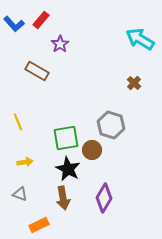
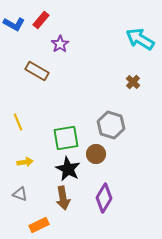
blue L-shape: rotated 20 degrees counterclockwise
brown cross: moved 1 px left, 1 px up
brown circle: moved 4 px right, 4 px down
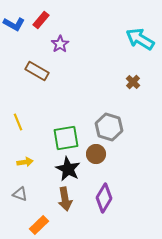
gray hexagon: moved 2 px left, 2 px down
brown arrow: moved 2 px right, 1 px down
orange rectangle: rotated 18 degrees counterclockwise
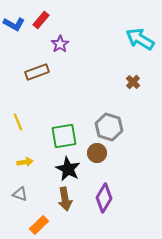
brown rectangle: moved 1 px down; rotated 50 degrees counterclockwise
green square: moved 2 px left, 2 px up
brown circle: moved 1 px right, 1 px up
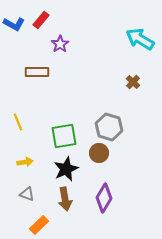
brown rectangle: rotated 20 degrees clockwise
brown circle: moved 2 px right
black star: moved 2 px left; rotated 20 degrees clockwise
gray triangle: moved 7 px right
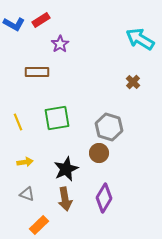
red rectangle: rotated 18 degrees clockwise
green square: moved 7 px left, 18 px up
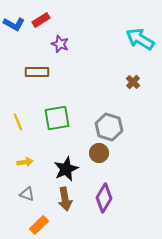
purple star: rotated 18 degrees counterclockwise
